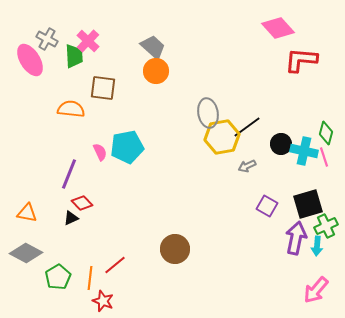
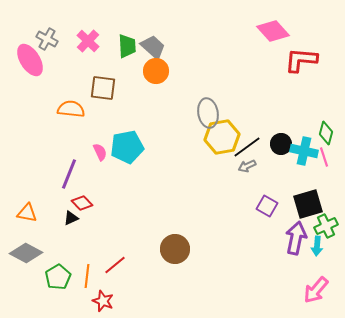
pink diamond: moved 5 px left, 3 px down
green trapezoid: moved 53 px right, 10 px up
black line: moved 20 px down
orange line: moved 3 px left, 2 px up
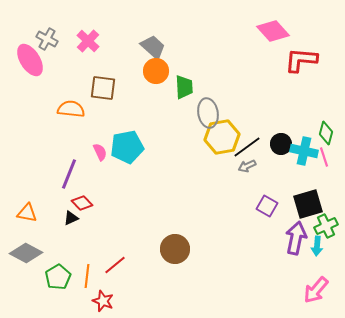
green trapezoid: moved 57 px right, 41 px down
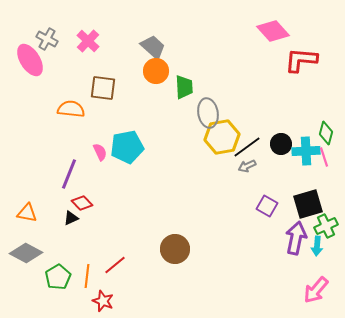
cyan cross: moved 2 px right; rotated 16 degrees counterclockwise
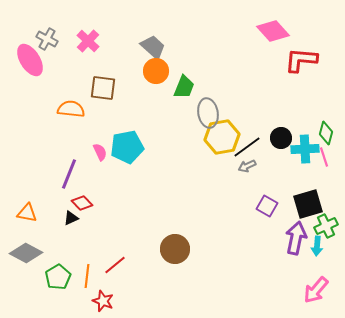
green trapezoid: rotated 25 degrees clockwise
black circle: moved 6 px up
cyan cross: moved 1 px left, 2 px up
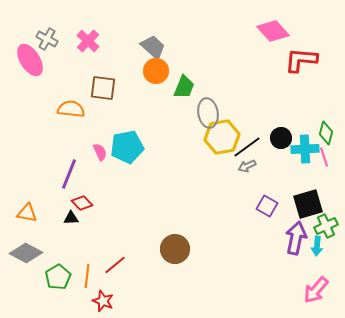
black triangle: rotated 21 degrees clockwise
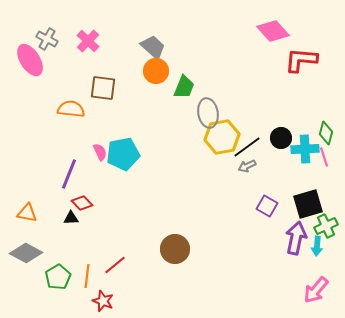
cyan pentagon: moved 4 px left, 7 px down
